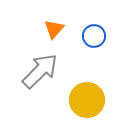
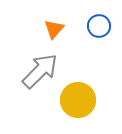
blue circle: moved 5 px right, 10 px up
yellow circle: moved 9 px left
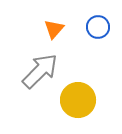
blue circle: moved 1 px left, 1 px down
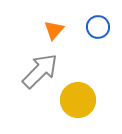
orange triangle: moved 1 px down
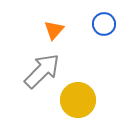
blue circle: moved 6 px right, 3 px up
gray arrow: moved 2 px right
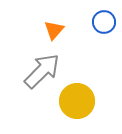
blue circle: moved 2 px up
yellow circle: moved 1 px left, 1 px down
